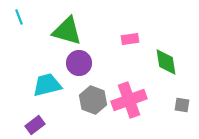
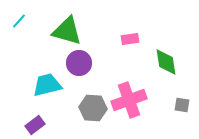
cyan line: moved 4 px down; rotated 63 degrees clockwise
gray hexagon: moved 8 px down; rotated 16 degrees counterclockwise
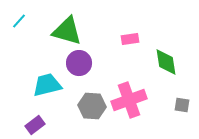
gray hexagon: moved 1 px left, 2 px up
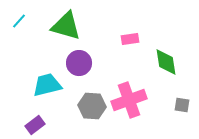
green triangle: moved 1 px left, 5 px up
